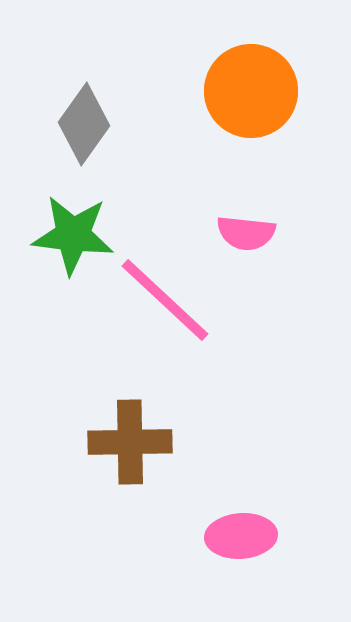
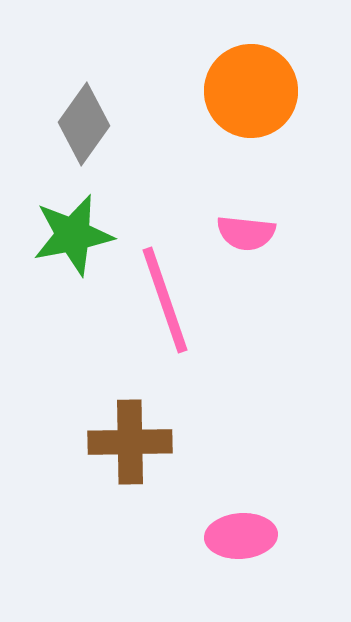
green star: rotated 18 degrees counterclockwise
pink line: rotated 28 degrees clockwise
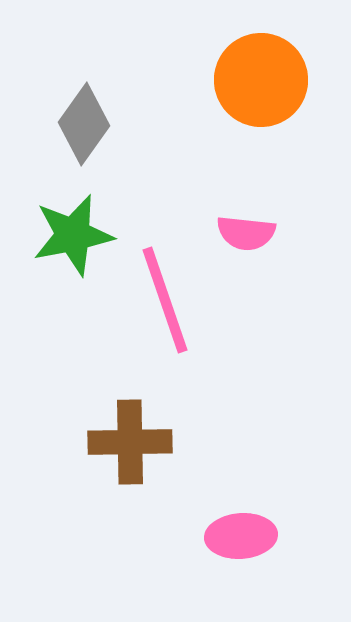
orange circle: moved 10 px right, 11 px up
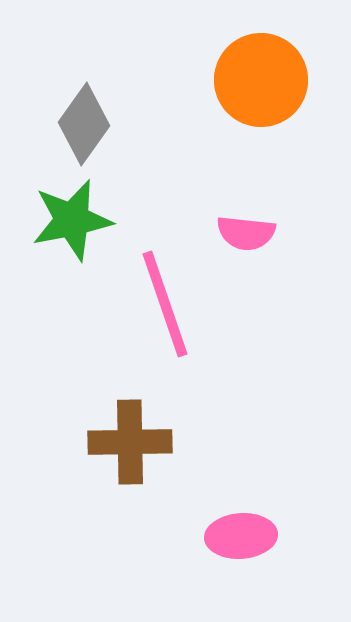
green star: moved 1 px left, 15 px up
pink line: moved 4 px down
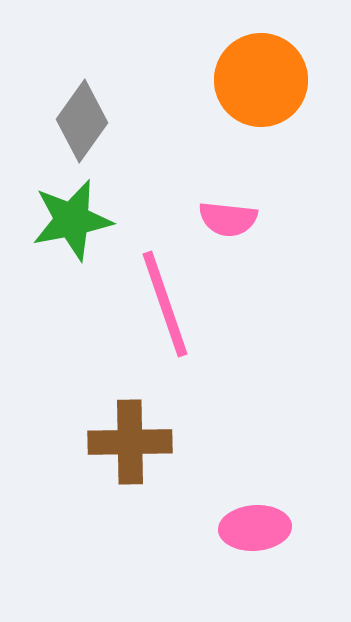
gray diamond: moved 2 px left, 3 px up
pink semicircle: moved 18 px left, 14 px up
pink ellipse: moved 14 px right, 8 px up
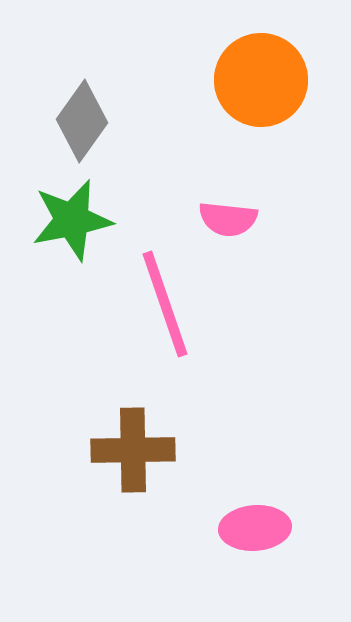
brown cross: moved 3 px right, 8 px down
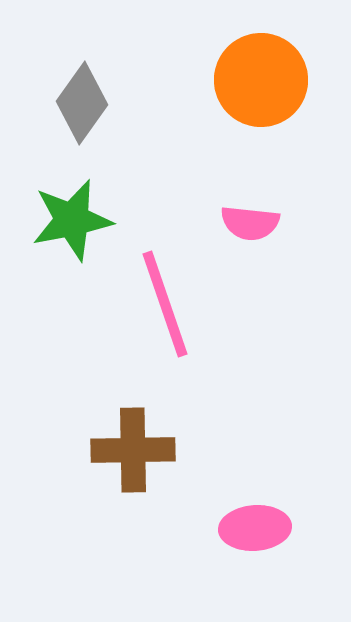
gray diamond: moved 18 px up
pink semicircle: moved 22 px right, 4 px down
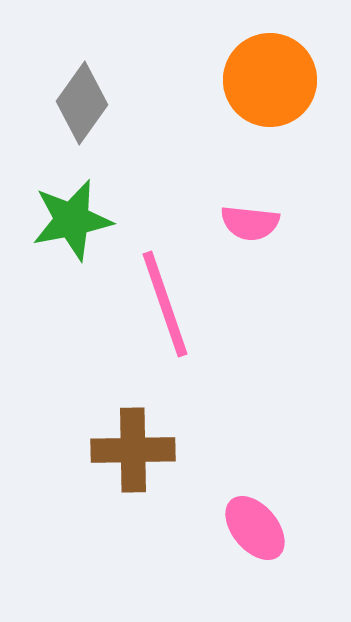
orange circle: moved 9 px right
pink ellipse: rotated 54 degrees clockwise
